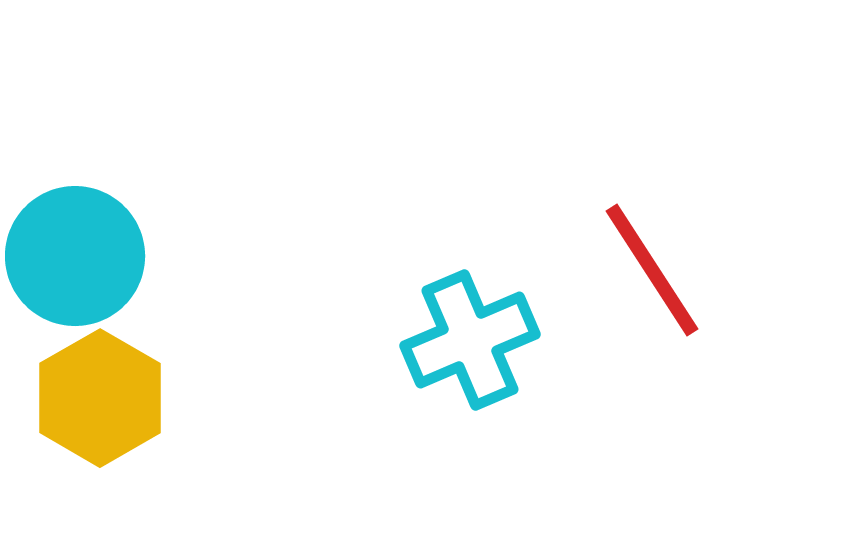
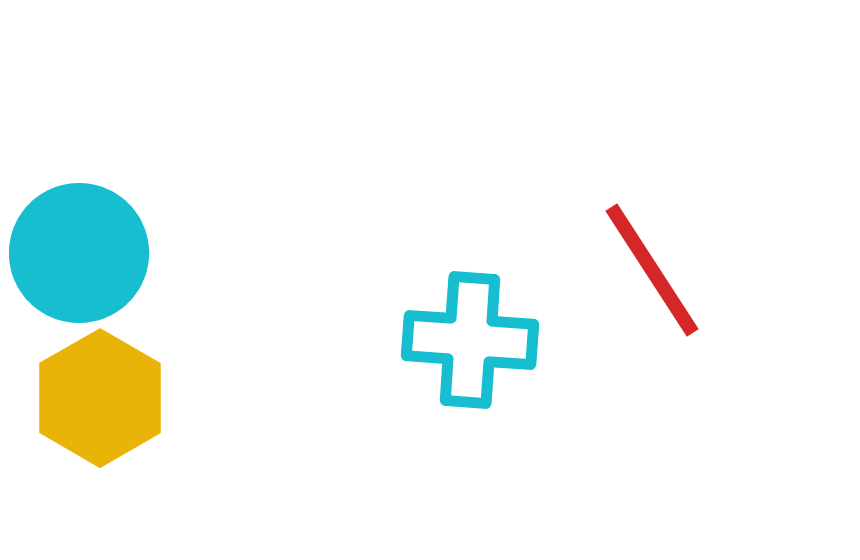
cyan circle: moved 4 px right, 3 px up
cyan cross: rotated 27 degrees clockwise
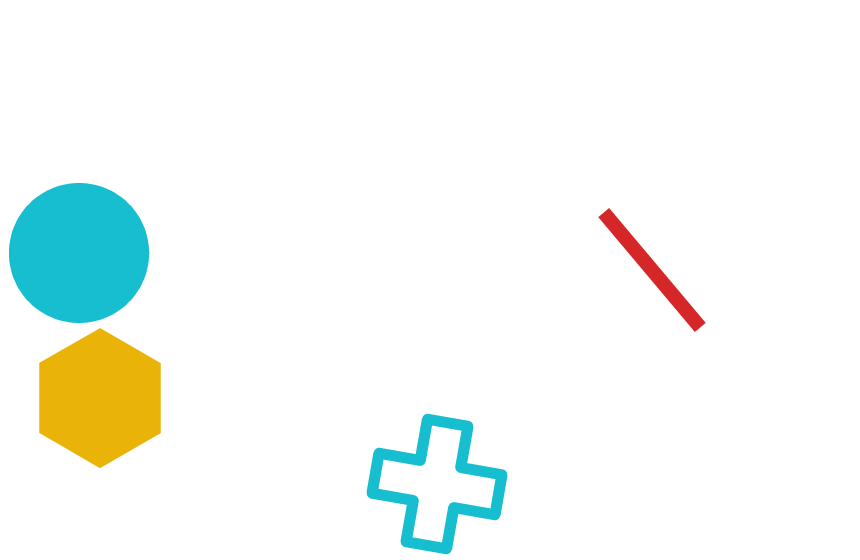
red line: rotated 7 degrees counterclockwise
cyan cross: moved 33 px left, 144 px down; rotated 6 degrees clockwise
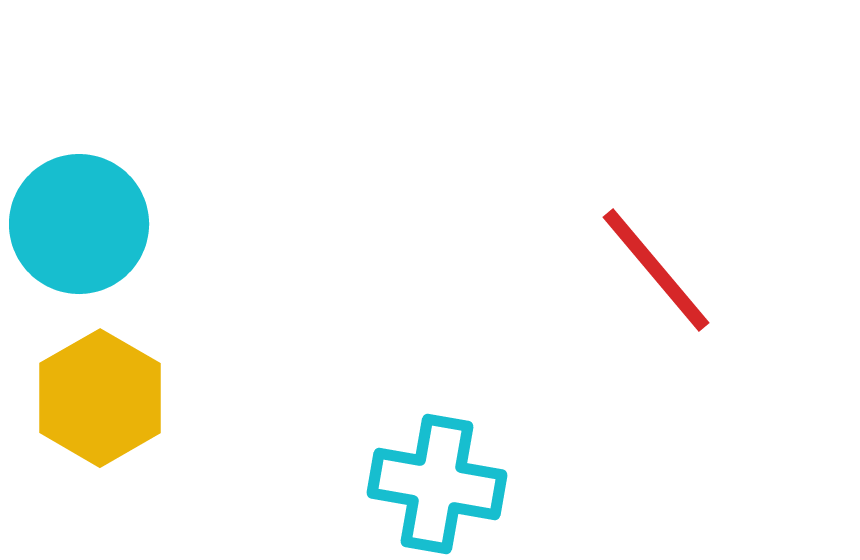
cyan circle: moved 29 px up
red line: moved 4 px right
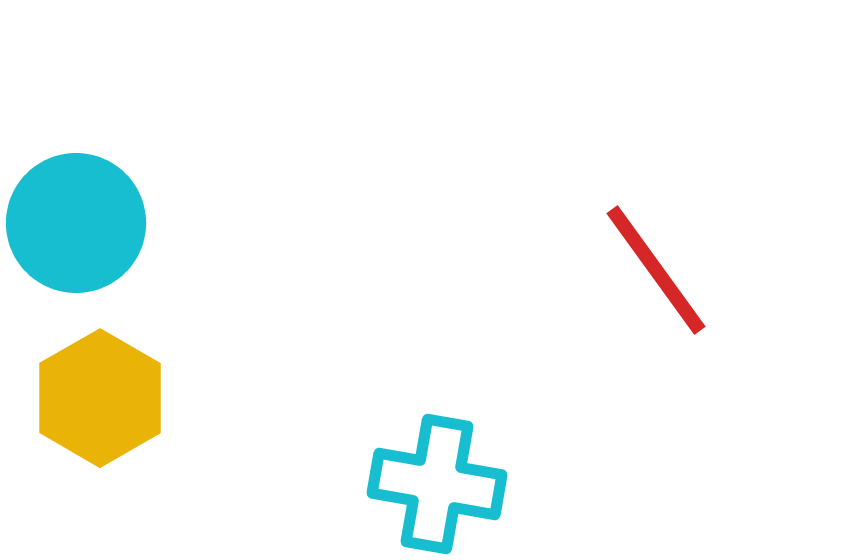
cyan circle: moved 3 px left, 1 px up
red line: rotated 4 degrees clockwise
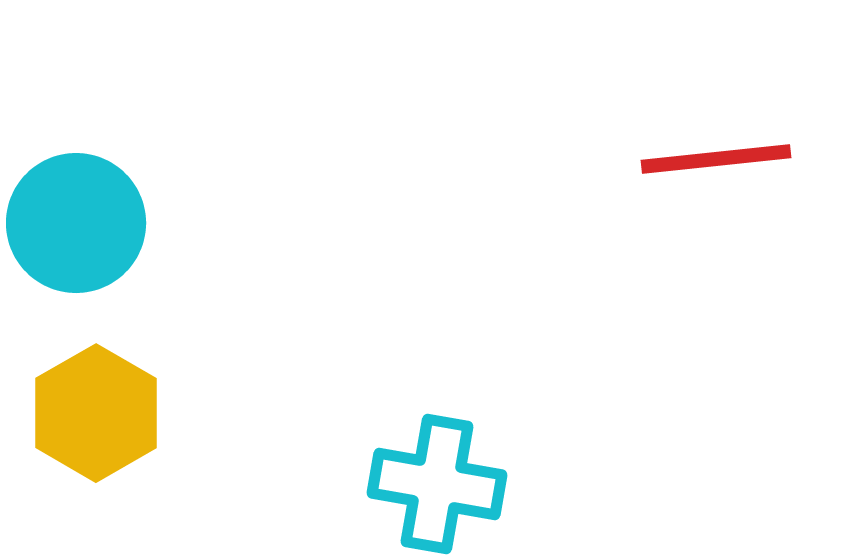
red line: moved 60 px right, 111 px up; rotated 60 degrees counterclockwise
yellow hexagon: moved 4 px left, 15 px down
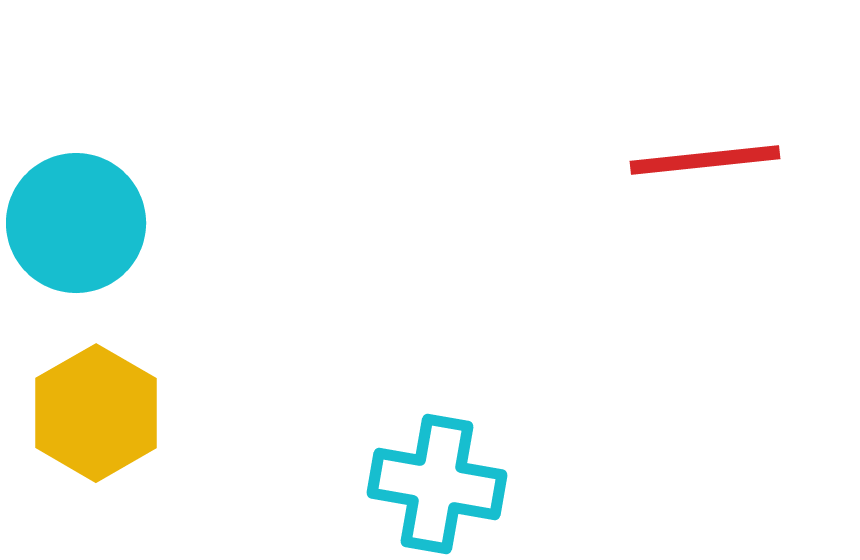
red line: moved 11 px left, 1 px down
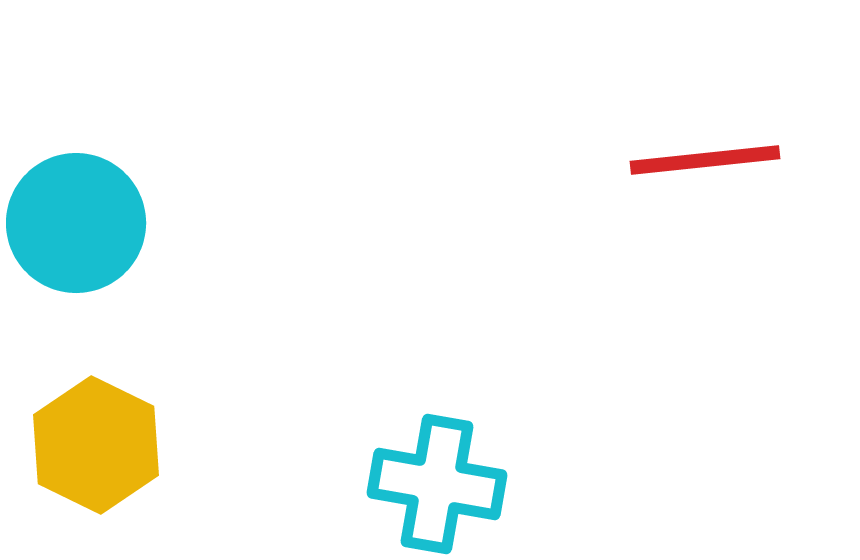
yellow hexagon: moved 32 px down; rotated 4 degrees counterclockwise
